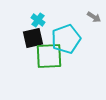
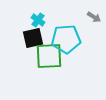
cyan pentagon: rotated 16 degrees clockwise
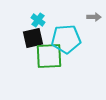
gray arrow: rotated 32 degrees counterclockwise
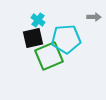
green square: rotated 20 degrees counterclockwise
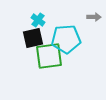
green square: rotated 16 degrees clockwise
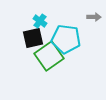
cyan cross: moved 2 px right, 1 px down
cyan pentagon: rotated 12 degrees clockwise
green square: rotated 28 degrees counterclockwise
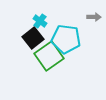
black square: rotated 25 degrees counterclockwise
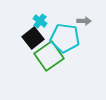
gray arrow: moved 10 px left, 4 px down
cyan pentagon: moved 1 px left, 1 px up
